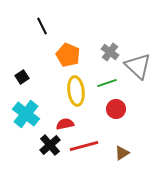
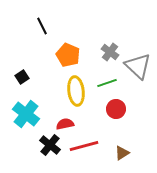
black cross: rotated 10 degrees counterclockwise
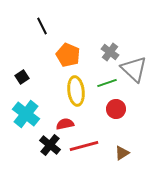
gray triangle: moved 4 px left, 3 px down
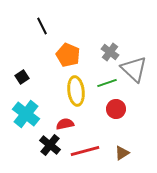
red line: moved 1 px right, 5 px down
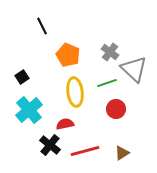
yellow ellipse: moved 1 px left, 1 px down
cyan cross: moved 3 px right, 4 px up; rotated 12 degrees clockwise
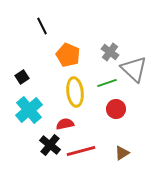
red line: moved 4 px left
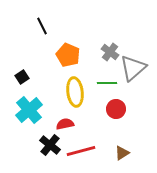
gray triangle: moved 1 px left, 1 px up; rotated 36 degrees clockwise
green line: rotated 18 degrees clockwise
